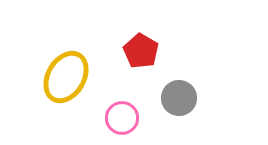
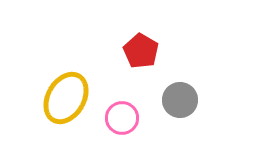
yellow ellipse: moved 21 px down
gray circle: moved 1 px right, 2 px down
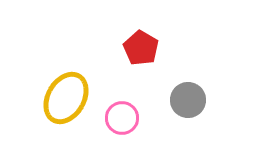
red pentagon: moved 3 px up
gray circle: moved 8 px right
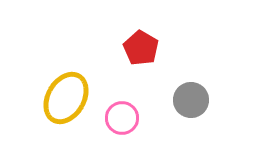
gray circle: moved 3 px right
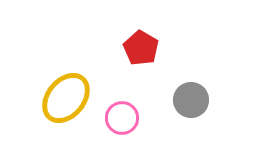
yellow ellipse: rotated 9 degrees clockwise
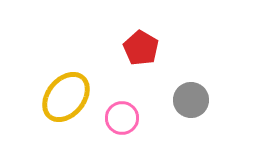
yellow ellipse: moved 1 px up
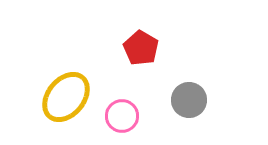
gray circle: moved 2 px left
pink circle: moved 2 px up
